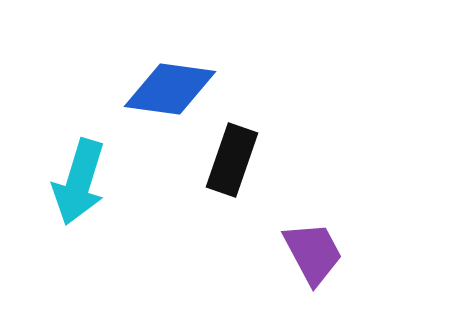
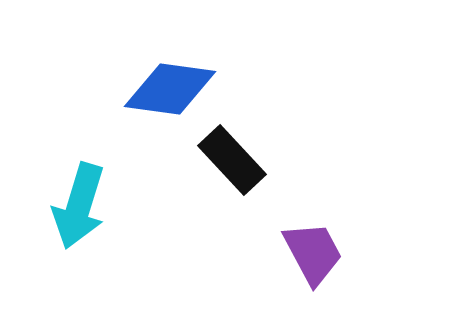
black rectangle: rotated 62 degrees counterclockwise
cyan arrow: moved 24 px down
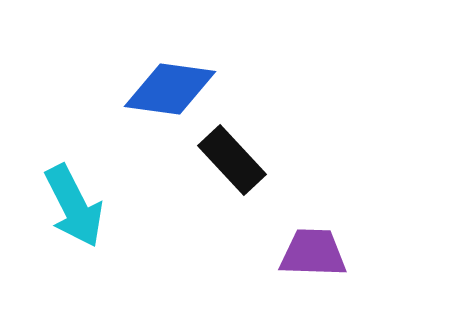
cyan arrow: moved 5 px left; rotated 44 degrees counterclockwise
purple trapezoid: rotated 60 degrees counterclockwise
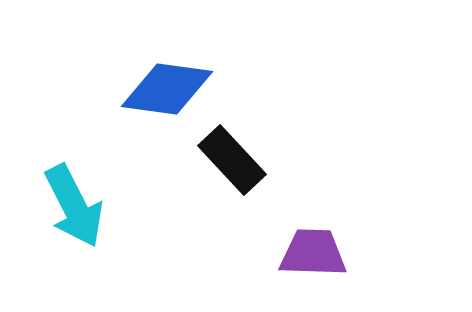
blue diamond: moved 3 px left
